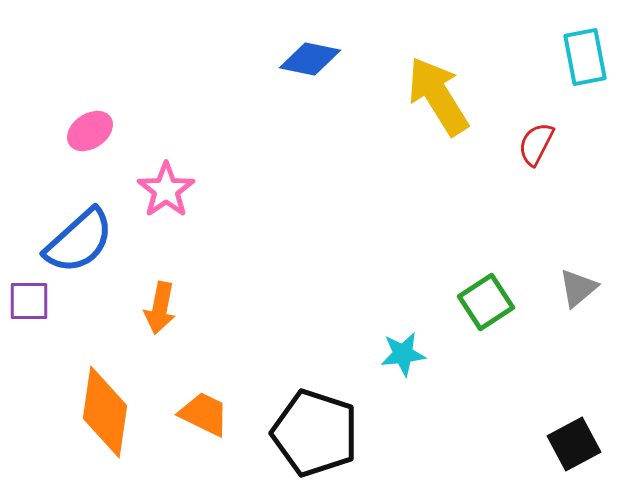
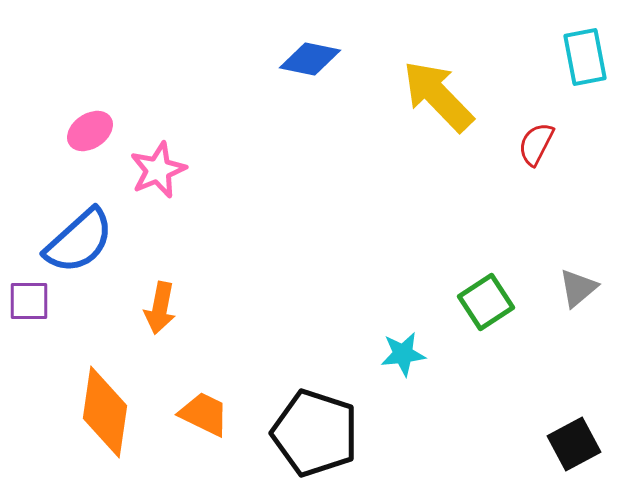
yellow arrow: rotated 12 degrees counterclockwise
pink star: moved 8 px left, 20 px up; rotated 12 degrees clockwise
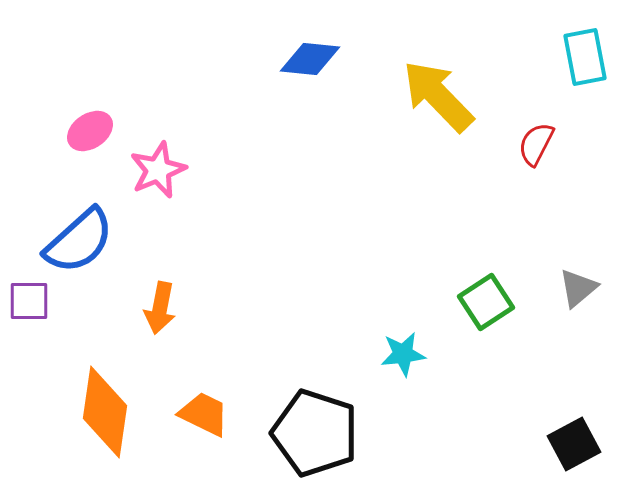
blue diamond: rotated 6 degrees counterclockwise
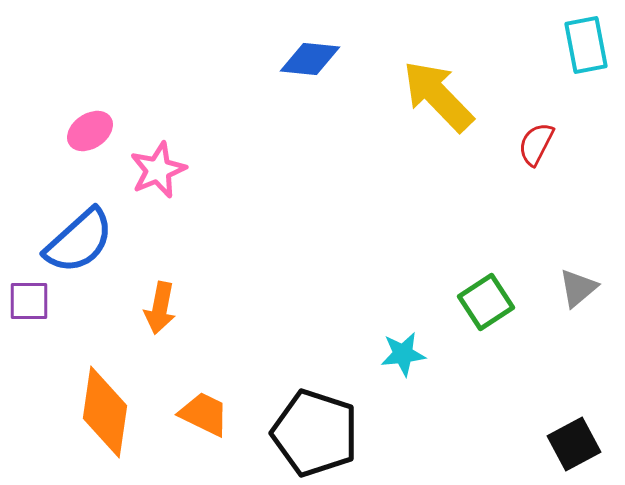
cyan rectangle: moved 1 px right, 12 px up
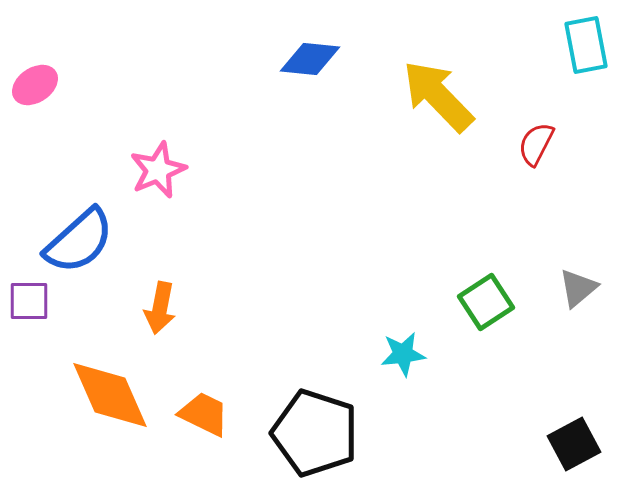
pink ellipse: moved 55 px left, 46 px up
orange diamond: moved 5 px right, 17 px up; rotated 32 degrees counterclockwise
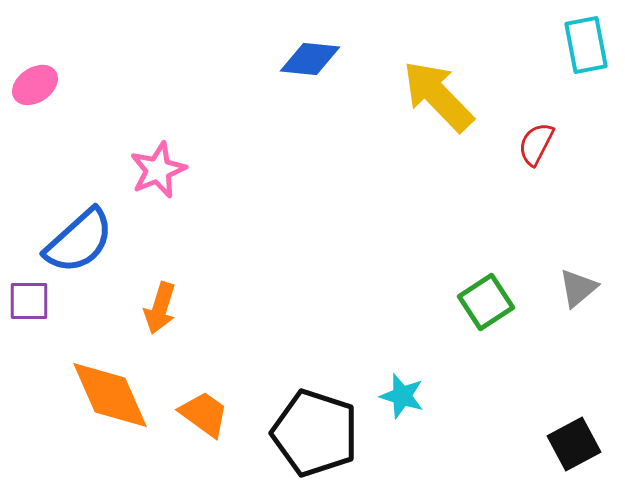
orange arrow: rotated 6 degrees clockwise
cyan star: moved 1 px left, 42 px down; rotated 24 degrees clockwise
orange trapezoid: rotated 10 degrees clockwise
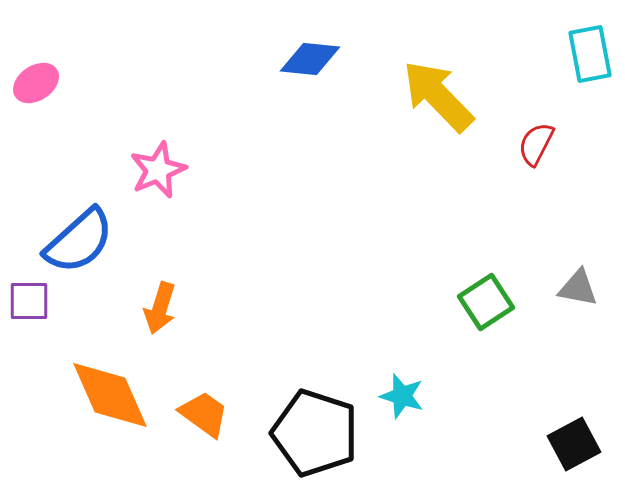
cyan rectangle: moved 4 px right, 9 px down
pink ellipse: moved 1 px right, 2 px up
gray triangle: rotated 51 degrees clockwise
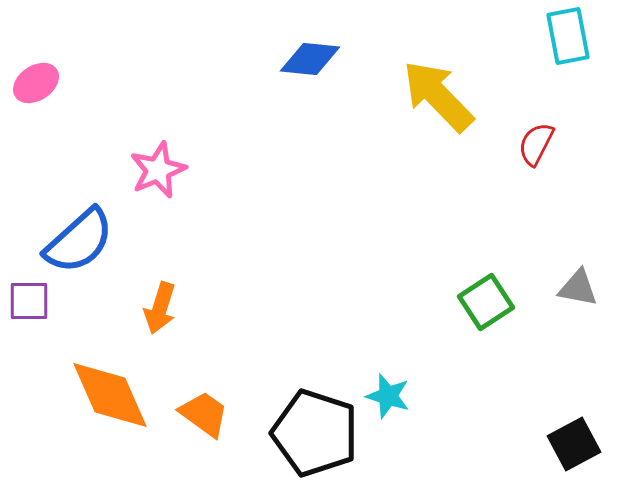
cyan rectangle: moved 22 px left, 18 px up
cyan star: moved 14 px left
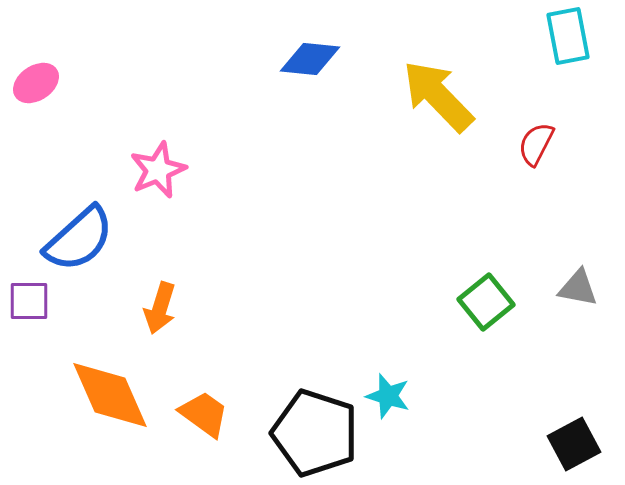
blue semicircle: moved 2 px up
green square: rotated 6 degrees counterclockwise
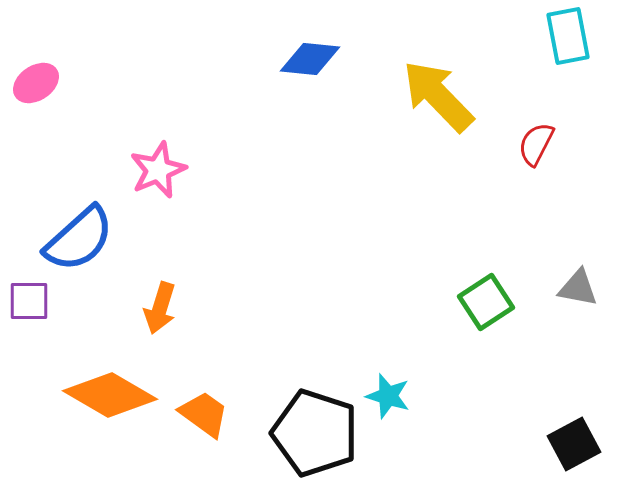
green square: rotated 6 degrees clockwise
orange diamond: rotated 36 degrees counterclockwise
